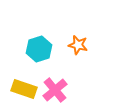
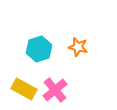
orange star: moved 2 px down
yellow rectangle: rotated 10 degrees clockwise
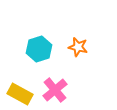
yellow rectangle: moved 4 px left, 5 px down
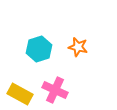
pink cross: rotated 25 degrees counterclockwise
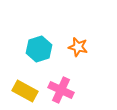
pink cross: moved 6 px right
yellow rectangle: moved 5 px right, 3 px up
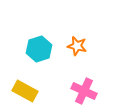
orange star: moved 1 px left, 1 px up
pink cross: moved 23 px right, 1 px down
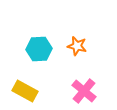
cyan hexagon: rotated 15 degrees clockwise
pink cross: rotated 15 degrees clockwise
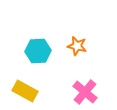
cyan hexagon: moved 1 px left, 2 px down
pink cross: moved 1 px right, 1 px down
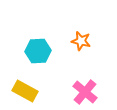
orange star: moved 4 px right, 5 px up
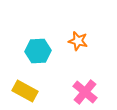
orange star: moved 3 px left
